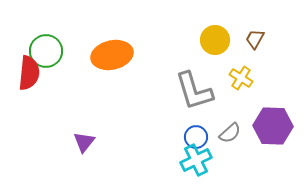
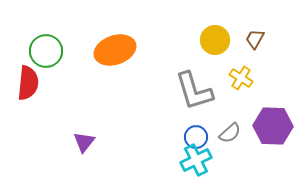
orange ellipse: moved 3 px right, 5 px up; rotated 6 degrees counterclockwise
red semicircle: moved 1 px left, 10 px down
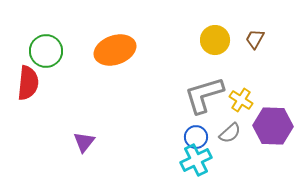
yellow cross: moved 22 px down
gray L-shape: moved 10 px right, 4 px down; rotated 90 degrees clockwise
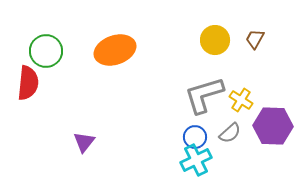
blue circle: moved 1 px left
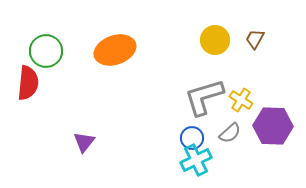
gray L-shape: moved 2 px down
blue circle: moved 3 px left, 1 px down
